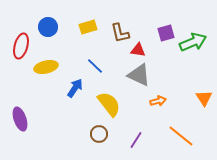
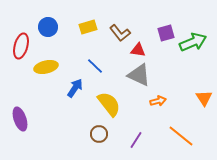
brown L-shape: rotated 25 degrees counterclockwise
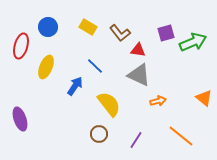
yellow rectangle: rotated 48 degrees clockwise
yellow ellipse: rotated 55 degrees counterclockwise
blue arrow: moved 2 px up
orange triangle: rotated 18 degrees counterclockwise
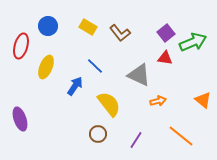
blue circle: moved 1 px up
purple square: rotated 24 degrees counterclockwise
red triangle: moved 27 px right, 8 px down
orange triangle: moved 1 px left, 2 px down
brown circle: moved 1 px left
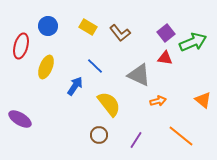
purple ellipse: rotated 40 degrees counterclockwise
brown circle: moved 1 px right, 1 px down
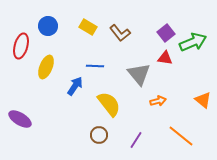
blue line: rotated 42 degrees counterclockwise
gray triangle: moved 1 px up; rotated 25 degrees clockwise
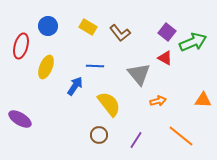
purple square: moved 1 px right, 1 px up; rotated 12 degrees counterclockwise
red triangle: rotated 21 degrees clockwise
orange triangle: rotated 36 degrees counterclockwise
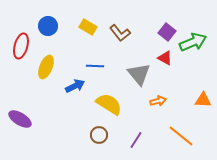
blue arrow: rotated 30 degrees clockwise
yellow semicircle: rotated 20 degrees counterclockwise
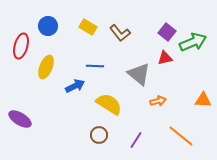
red triangle: rotated 42 degrees counterclockwise
gray triangle: rotated 10 degrees counterclockwise
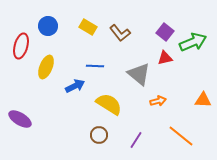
purple square: moved 2 px left
